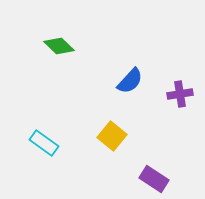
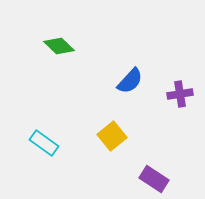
yellow square: rotated 12 degrees clockwise
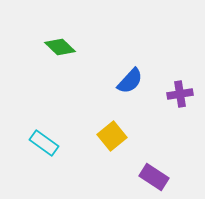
green diamond: moved 1 px right, 1 px down
purple rectangle: moved 2 px up
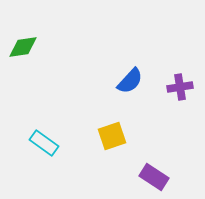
green diamond: moved 37 px left; rotated 52 degrees counterclockwise
purple cross: moved 7 px up
yellow square: rotated 20 degrees clockwise
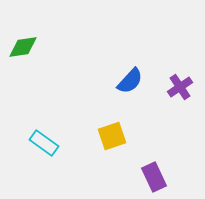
purple cross: rotated 25 degrees counterclockwise
purple rectangle: rotated 32 degrees clockwise
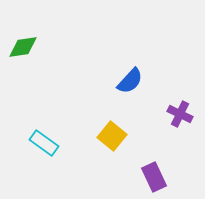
purple cross: moved 27 px down; rotated 30 degrees counterclockwise
yellow square: rotated 32 degrees counterclockwise
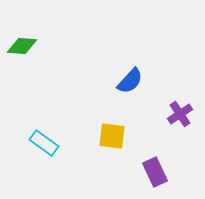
green diamond: moved 1 px left, 1 px up; rotated 12 degrees clockwise
purple cross: rotated 30 degrees clockwise
yellow square: rotated 32 degrees counterclockwise
purple rectangle: moved 1 px right, 5 px up
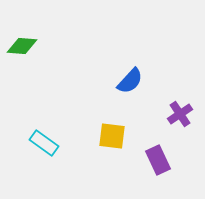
purple rectangle: moved 3 px right, 12 px up
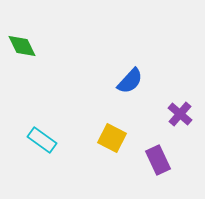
green diamond: rotated 60 degrees clockwise
purple cross: rotated 15 degrees counterclockwise
yellow square: moved 2 px down; rotated 20 degrees clockwise
cyan rectangle: moved 2 px left, 3 px up
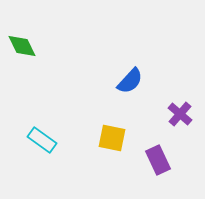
yellow square: rotated 16 degrees counterclockwise
